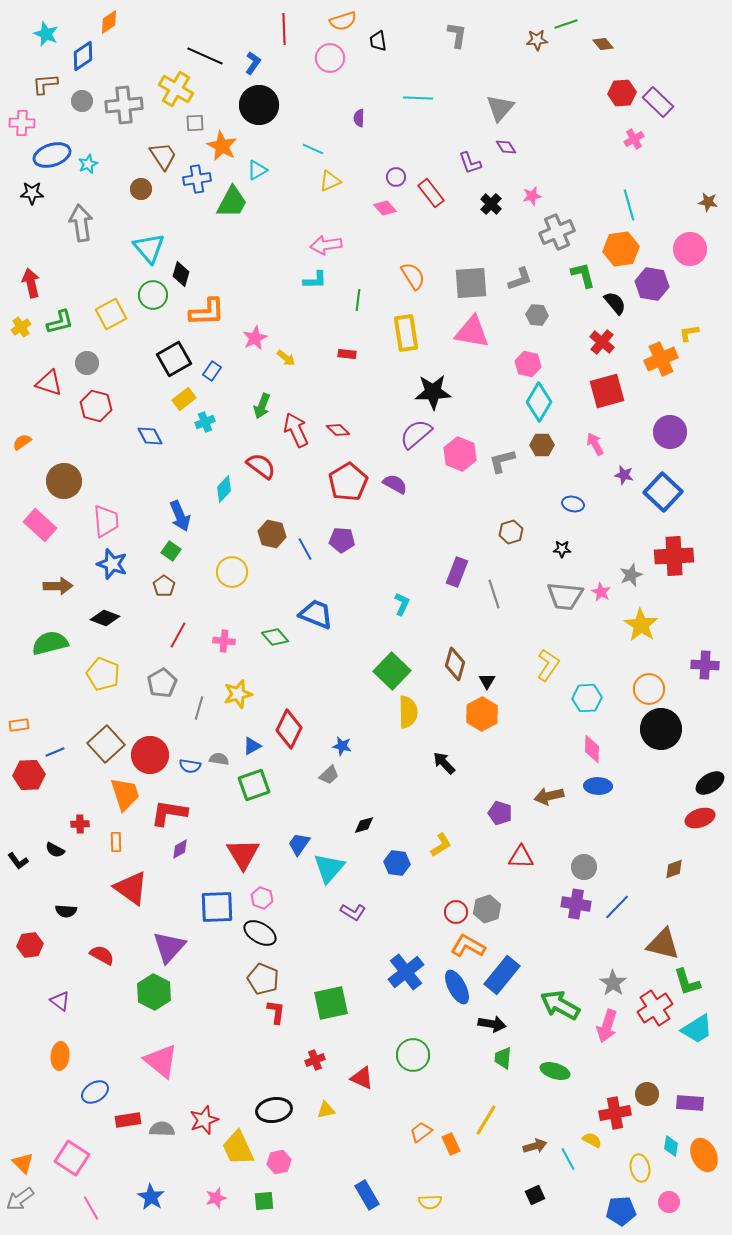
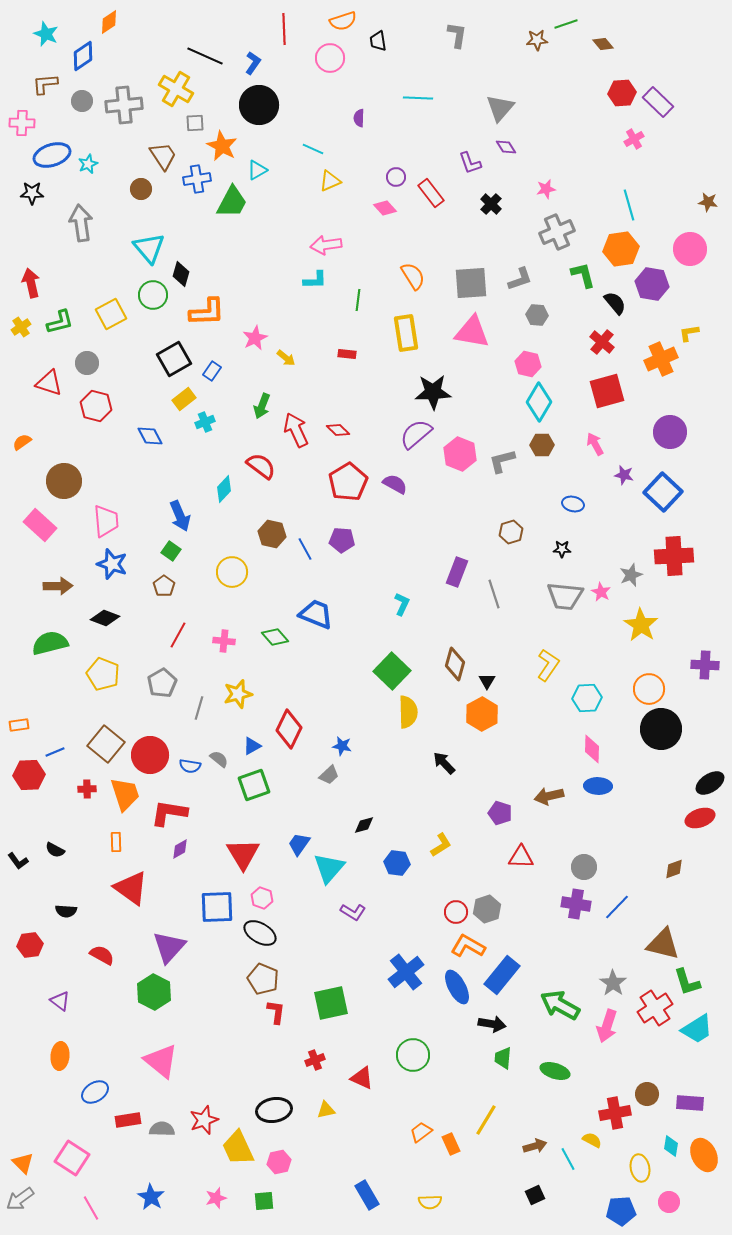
pink star at (532, 196): moved 14 px right, 7 px up
brown square at (106, 744): rotated 9 degrees counterclockwise
gray semicircle at (219, 759): rotated 30 degrees clockwise
red cross at (80, 824): moved 7 px right, 35 px up
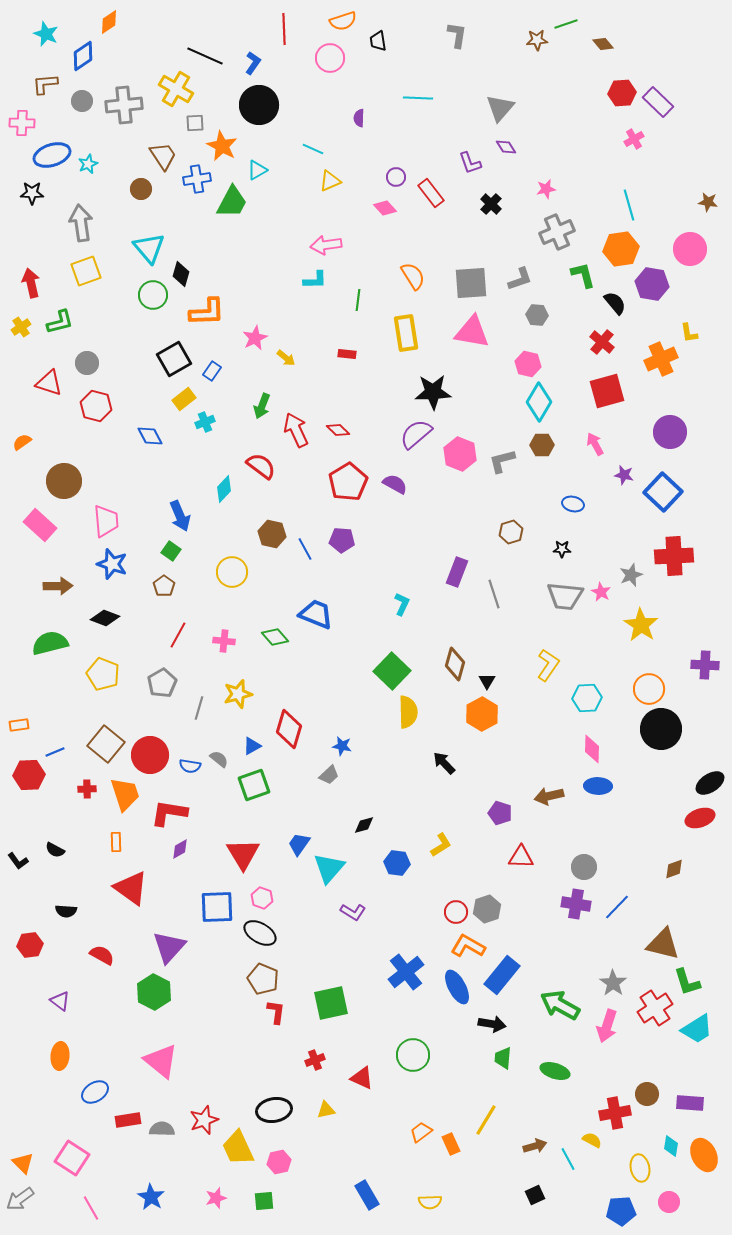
yellow square at (111, 314): moved 25 px left, 43 px up; rotated 8 degrees clockwise
yellow L-shape at (689, 333): rotated 90 degrees counterclockwise
red diamond at (289, 729): rotated 9 degrees counterclockwise
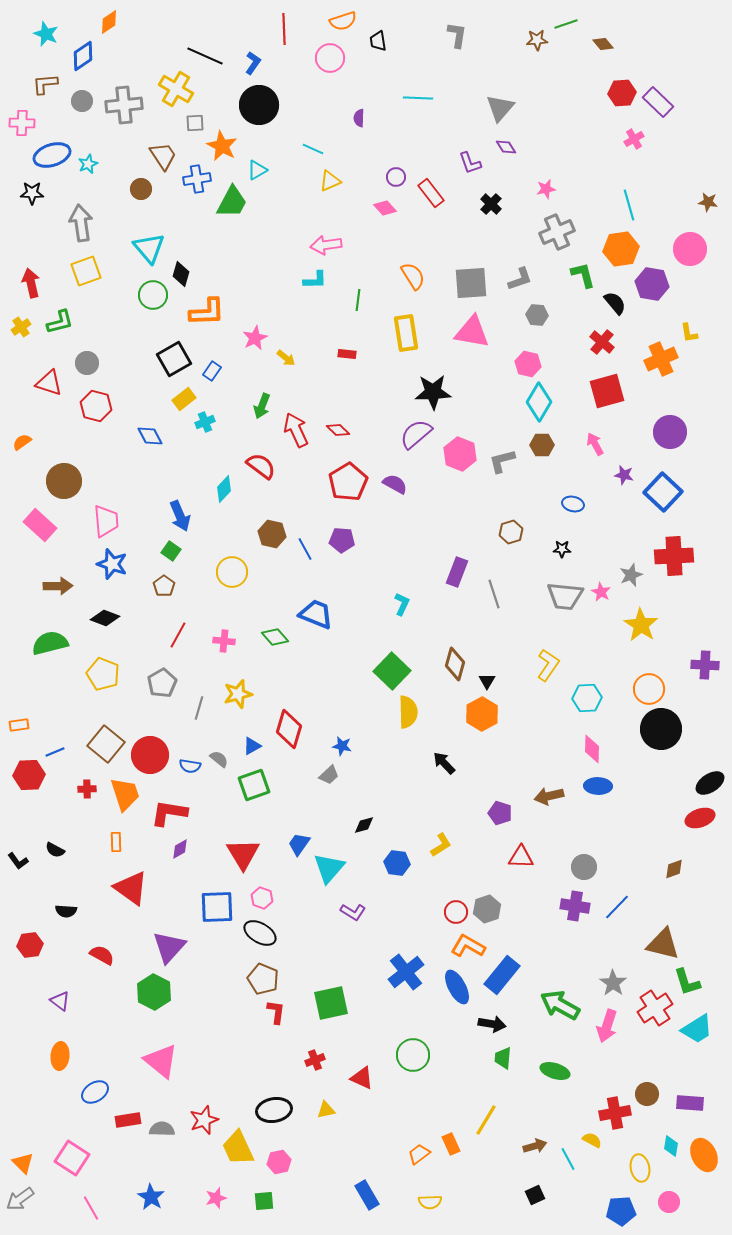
purple cross at (576, 904): moved 1 px left, 2 px down
orange trapezoid at (421, 1132): moved 2 px left, 22 px down
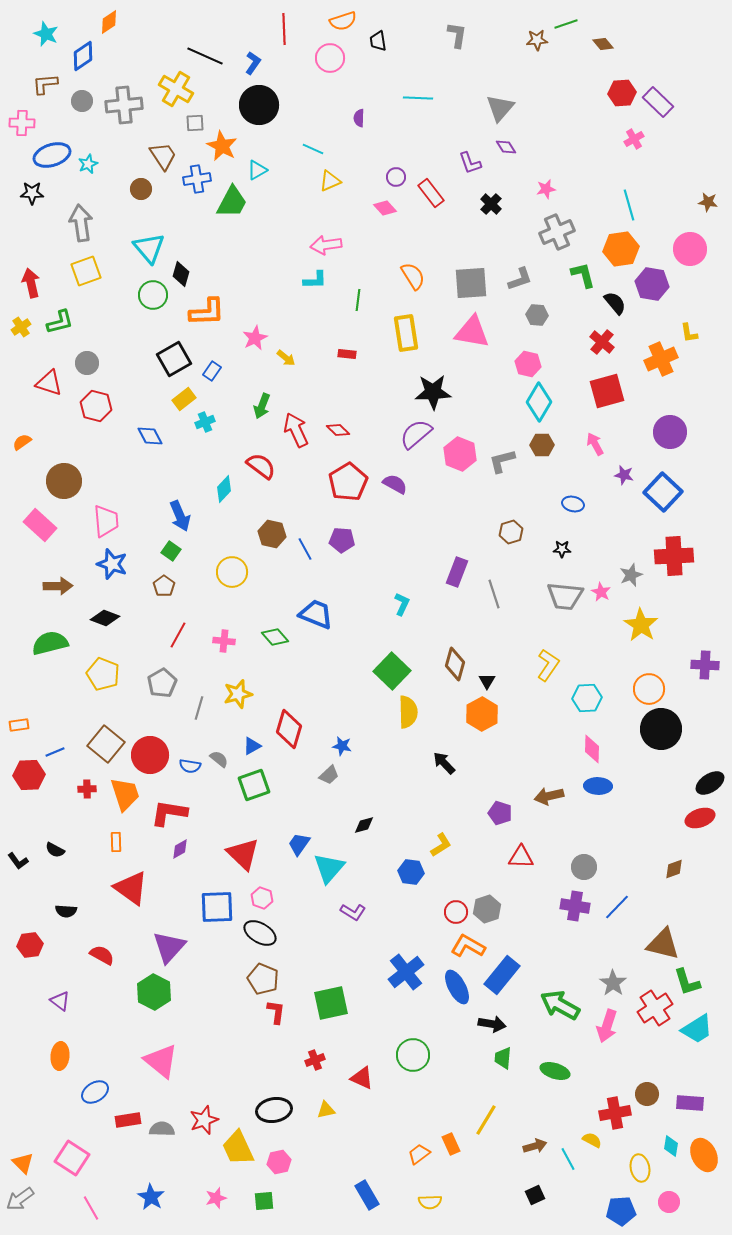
red triangle at (243, 854): rotated 15 degrees counterclockwise
blue hexagon at (397, 863): moved 14 px right, 9 px down
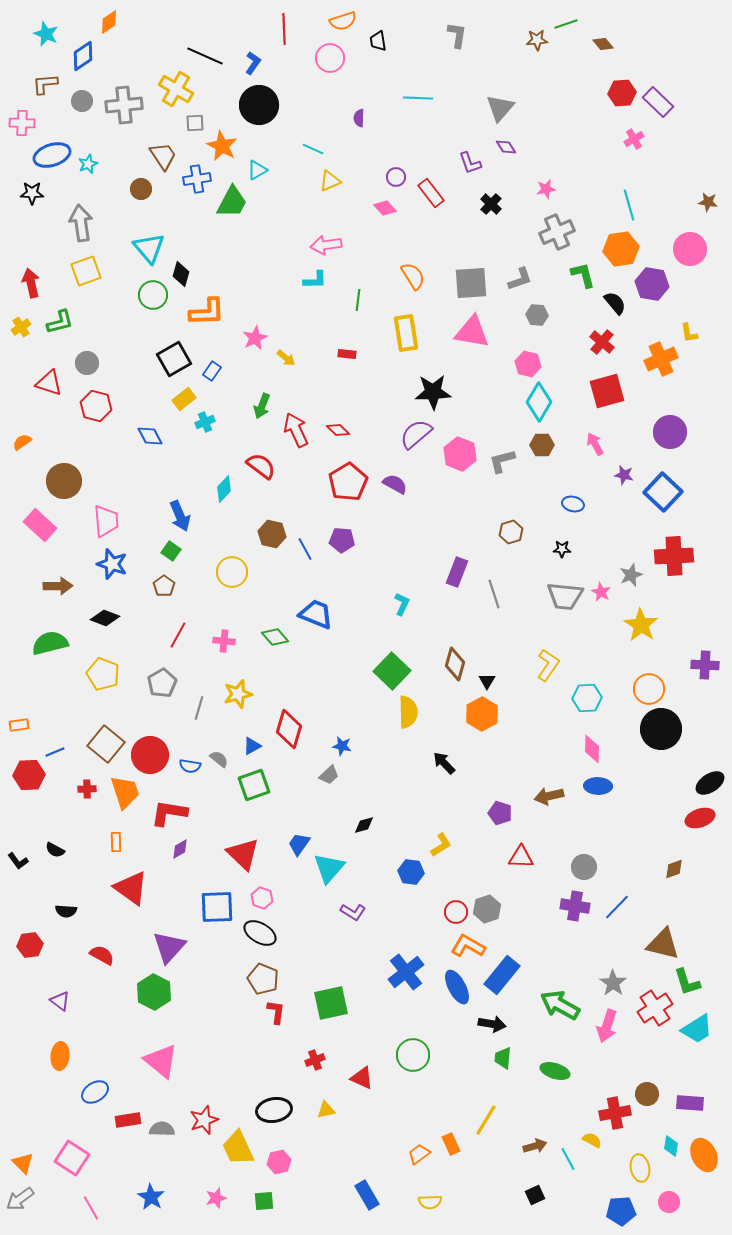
orange trapezoid at (125, 794): moved 2 px up
